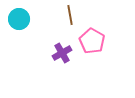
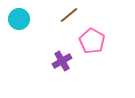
brown line: moved 1 px left; rotated 60 degrees clockwise
purple cross: moved 8 px down
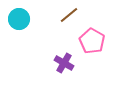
purple cross: moved 2 px right, 2 px down; rotated 30 degrees counterclockwise
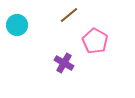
cyan circle: moved 2 px left, 6 px down
pink pentagon: moved 3 px right
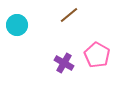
pink pentagon: moved 2 px right, 14 px down
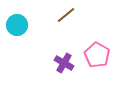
brown line: moved 3 px left
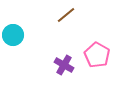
cyan circle: moved 4 px left, 10 px down
purple cross: moved 2 px down
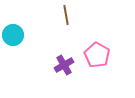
brown line: rotated 60 degrees counterclockwise
purple cross: rotated 30 degrees clockwise
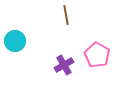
cyan circle: moved 2 px right, 6 px down
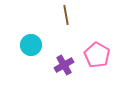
cyan circle: moved 16 px right, 4 px down
